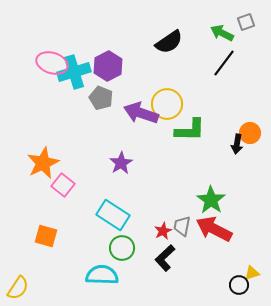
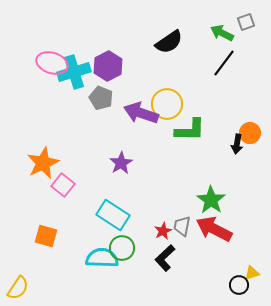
cyan semicircle: moved 17 px up
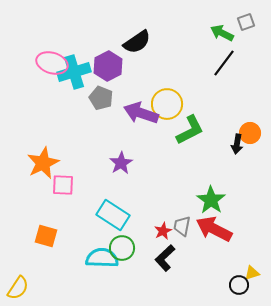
black semicircle: moved 32 px left
green L-shape: rotated 28 degrees counterclockwise
pink square: rotated 35 degrees counterclockwise
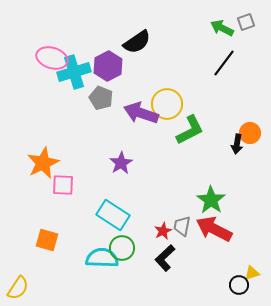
green arrow: moved 5 px up
pink ellipse: moved 5 px up
orange square: moved 1 px right, 4 px down
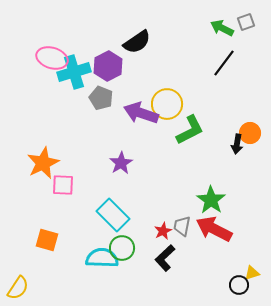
cyan rectangle: rotated 12 degrees clockwise
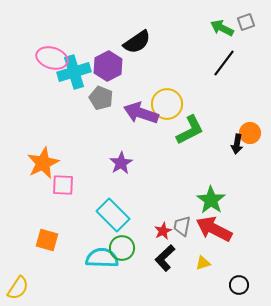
yellow triangle: moved 49 px left, 10 px up
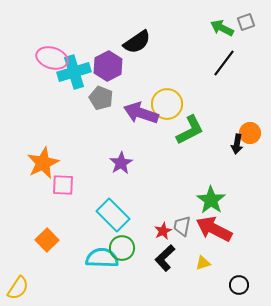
orange square: rotated 30 degrees clockwise
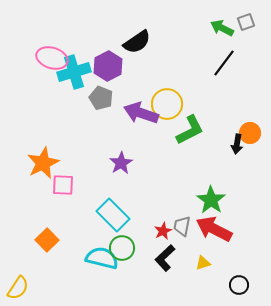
cyan semicircle: rotated 12 degrees clockwise
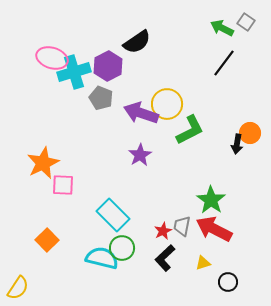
gray square: rotated 36 degrees counterclockwise
purple star: moved 19 px right, 8 px up
black circle: moved 11 px left, 3 px up
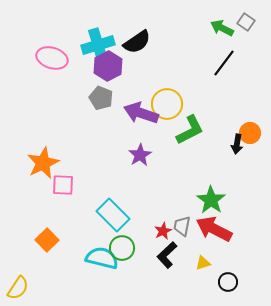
cyan cross: moved 24 px right, 27 px up
black L-shape: moved 2 px right, 3 px up
